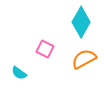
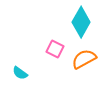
pink square: moved 10 px right
cyan semicircle: moved 1 px right
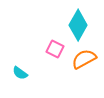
cyan diamond: moved 3 px left, 3 px down
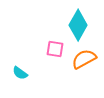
pink square: rotated 18 degrees counterclockwise
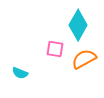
cyan semicircle: rotated 14 degrees counterclockwise
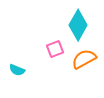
pink square: rotated 30 degrees counterclockwise
cyan semicircle: moved 3 px left, 3 px up
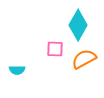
pink square: rotated 24 degrees clockwise
cyan semicircle: rotated 21 degrees counterclockwise
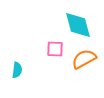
cyan diamond: rotated 44 degrees counterclockwise
cyan semicircle: rotated 84 degrees counterclockwise
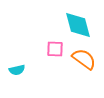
orange semicircle: rotated 65 degrees clockwise
cyan semicircle: rotated 70 degrees clockwise
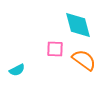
orange semicircle: moved 1 px down
cyan semicircle: rotated 14 degrees counterclockwise
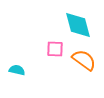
cyan semicircle: rotated 140 degrees counterclockwise
